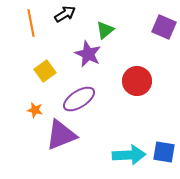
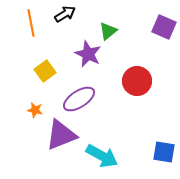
green triangle: moved 3 px right, 1 px down
cyan arrow: moved 27 px left, 1 px down; rotated 32 degrees clockwise
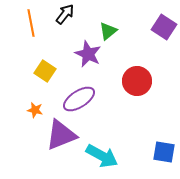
black arrow: rotated 20 degrees counterclockwise
purple square: rotated 10 degrees clockwise
yellow square: rotated 20 degrees counterclockwise
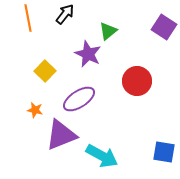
orange line: moved 3 px left, 5 px up
yellow square: rotated 10 degrees clockwise
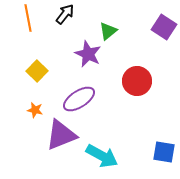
yellow square: moved 8 px left
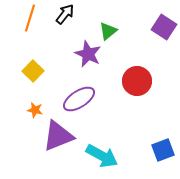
orange line: moved 2 px right; rotated 28 degrees clockwise
yellow square: moved 4 px left
purple triangle: moved 3 px left, 1 px down
blue square: moved 1 px left, 2 px up; rotated 30 degrees counterclockwise
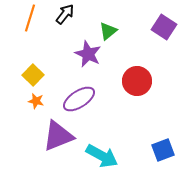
yellow square: moved 4 px down
orange star: moved 1 px right, 9 px up
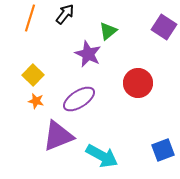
red circle: moved 1 px right, 2 px down
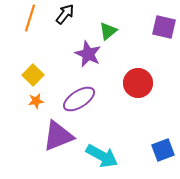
purple square: rotated 20 degrees counterclockwise
orange star: rotated 21 degrees counterclockwise
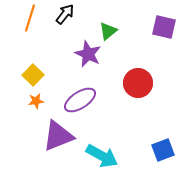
purple ellipse: moved 1 px right, 1 px down
